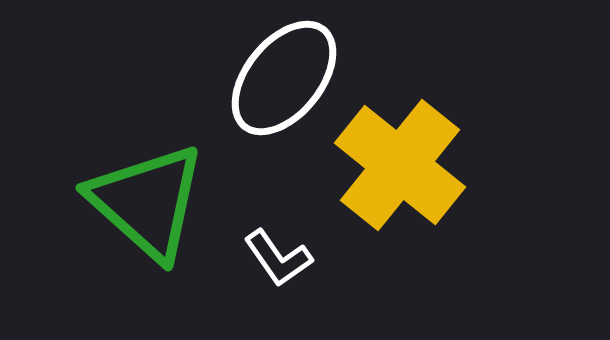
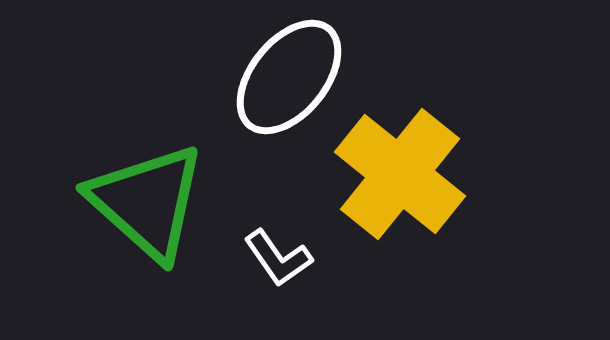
white ellipse: moved 5 px right, 1 px up
yellow cross: moved 9 px down
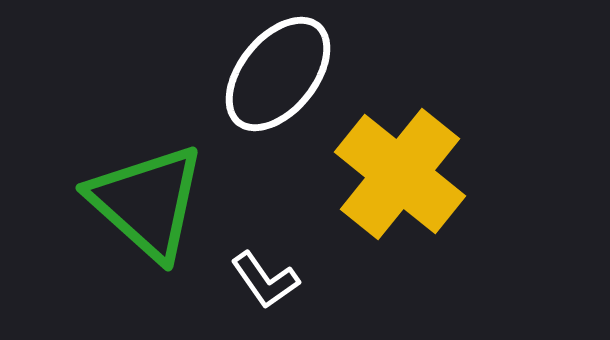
white ellipse: moved 11 px left, 3 px up
white L-shape: moved 13 px left, 22 px down
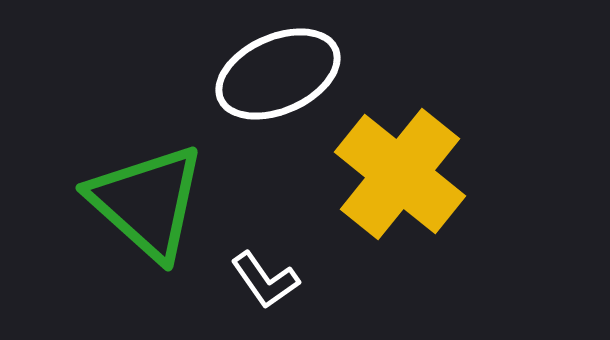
white ellipse: rotated 27 degrees clockwise
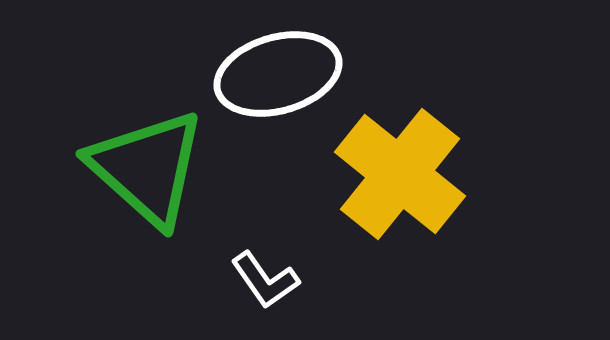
white ellipse: rotated 8 degrees clockwise
green triangle: moved 34 px up
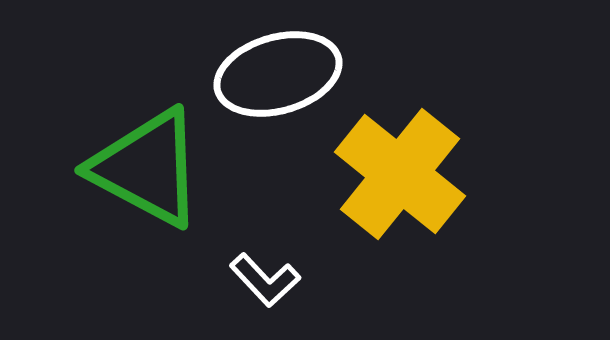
green triangle: rotated 14 degrees counterclockwise
white L-shape: rotated 8 degrees counterclockwise
